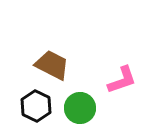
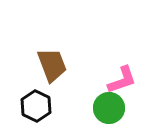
brown trapezoid: rotated 42 degrees clockwise
green circle: moved 29 px right
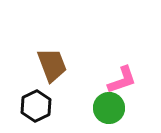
black hexagon: rotated 8 degrees clockwise
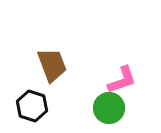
black hexagon: moved 4 px left; rotated 16 degrees counterclockwise
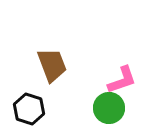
black hexagon: moved 3 px left, 3 px down
